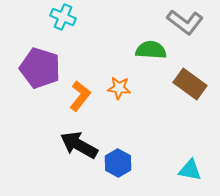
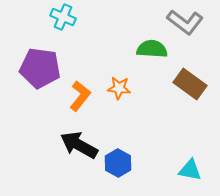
green semicircle: moved 1 px right, 1 px up
purple pentagon: rotated 9 degrees counterclockwise
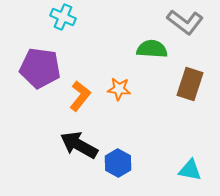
brown rectangle: rotated 72 degrees clockwise
orange star: moved 1 px down
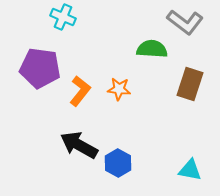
orange L-shape: moved 5 px up
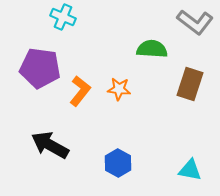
gray L-shape: moved 10 px right
black arrow: moved 29 px left
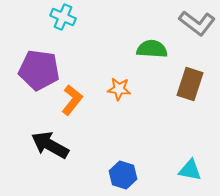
gray L-shape: moved 2 px right, 1 px down
purple pentagon: moved 1 px left, 2 px down
orange L-shape: moved 8 px left, 9 px down
blue hexagon: moved 5 px right, 12 px down; rotated 12 degrees counterclockwise
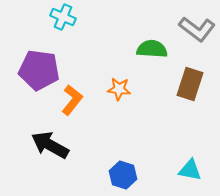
gray L-shape: moved 6 px down
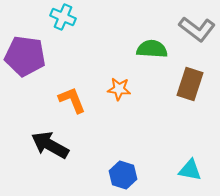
purple pentagon: moved 14 px left, 14 px up
orange L-shape: rotated 60 degrees counterclockwise
